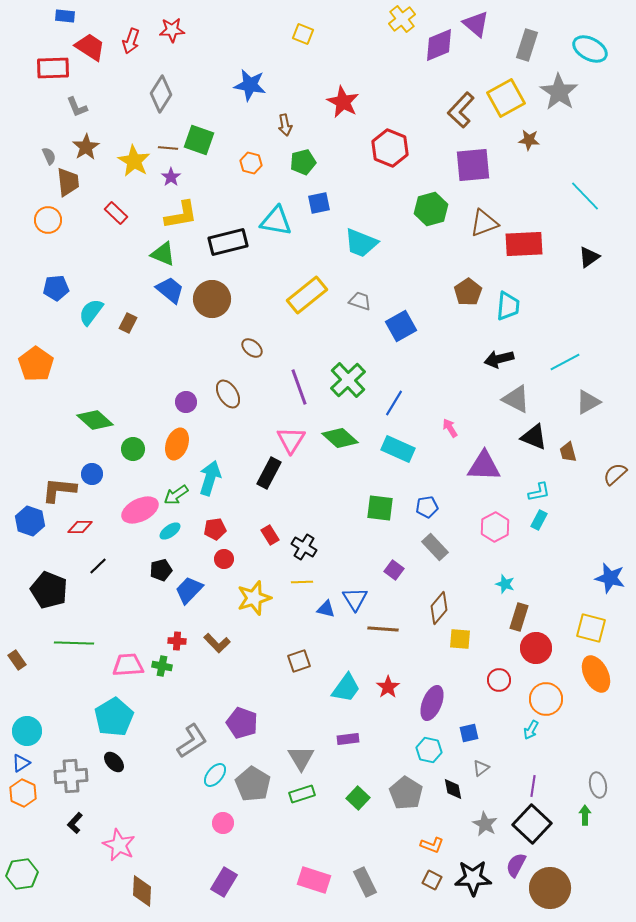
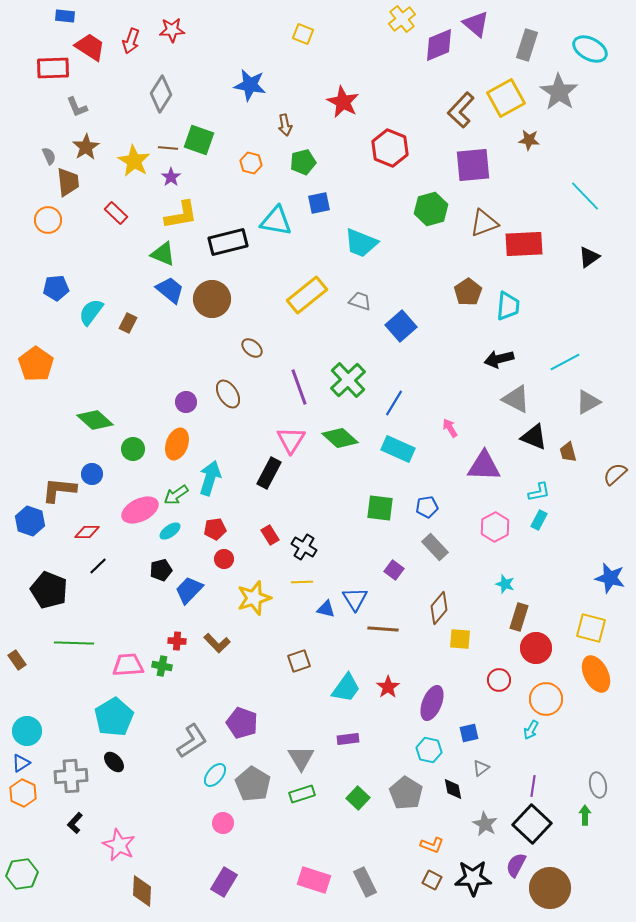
blue square at (401, 326): rotated 12 degrees counterclockwise
red diamond at (80, 527): moved 7 px right, 5 px down
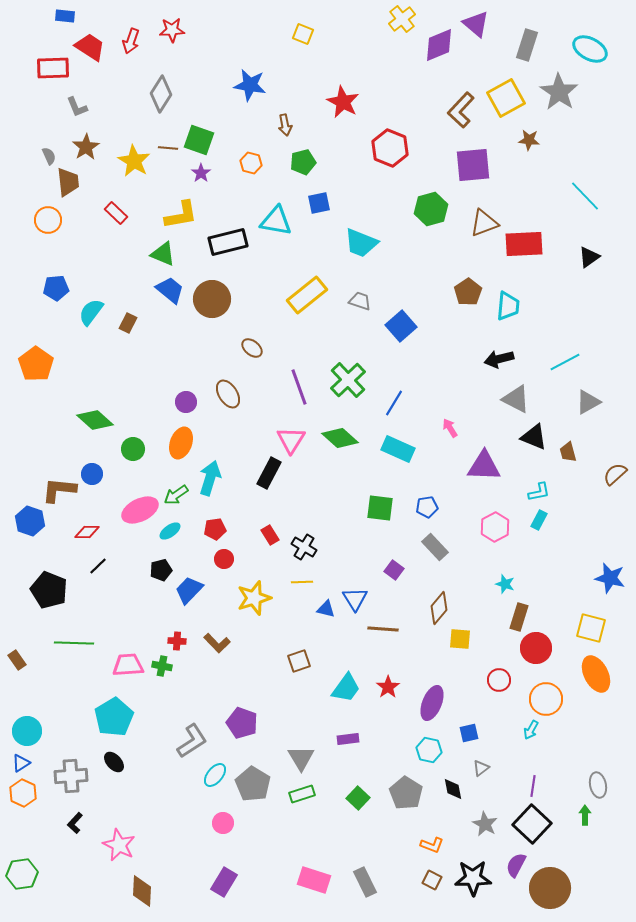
purple star at (171, 177): moved 30 px right, 4 px up
orange ellipse at (177, 444): moved 4 px right, 1 px up
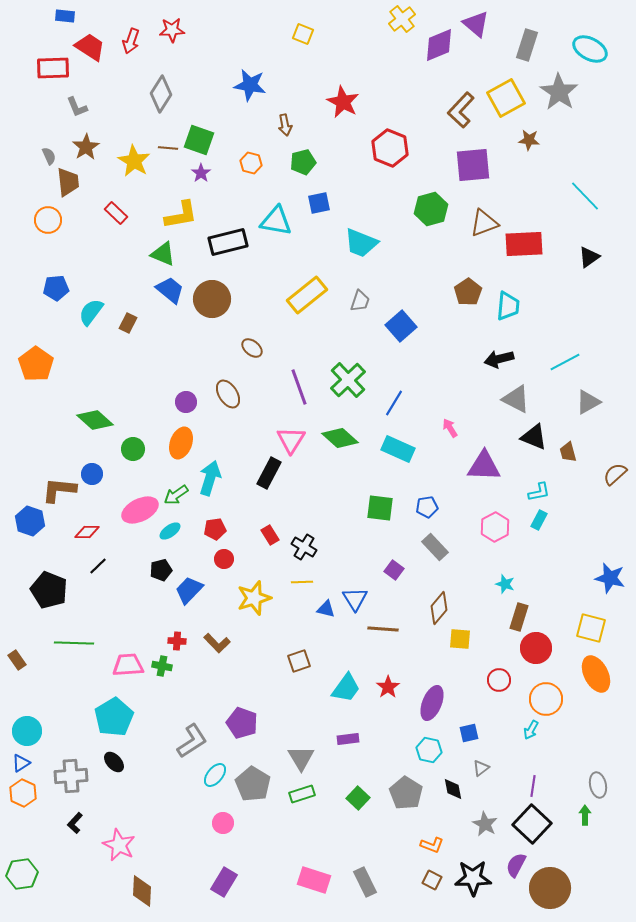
gray trapezoid at (360, 301): rotated 90 degrees clockwise
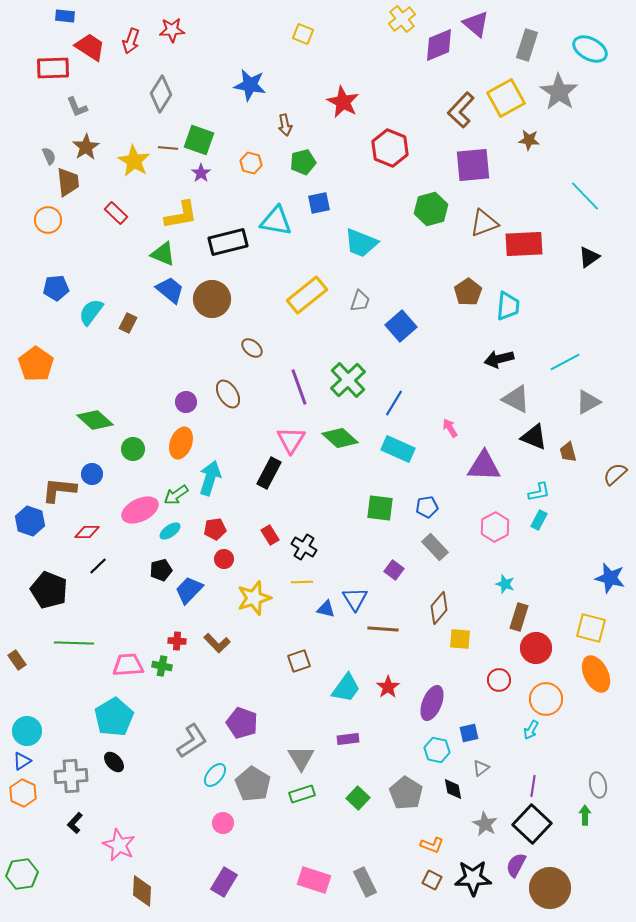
cyan hexagon at (429, 750): moved 8 px right
blue triangle at (21, 763): moved 1 px right, 2 px up
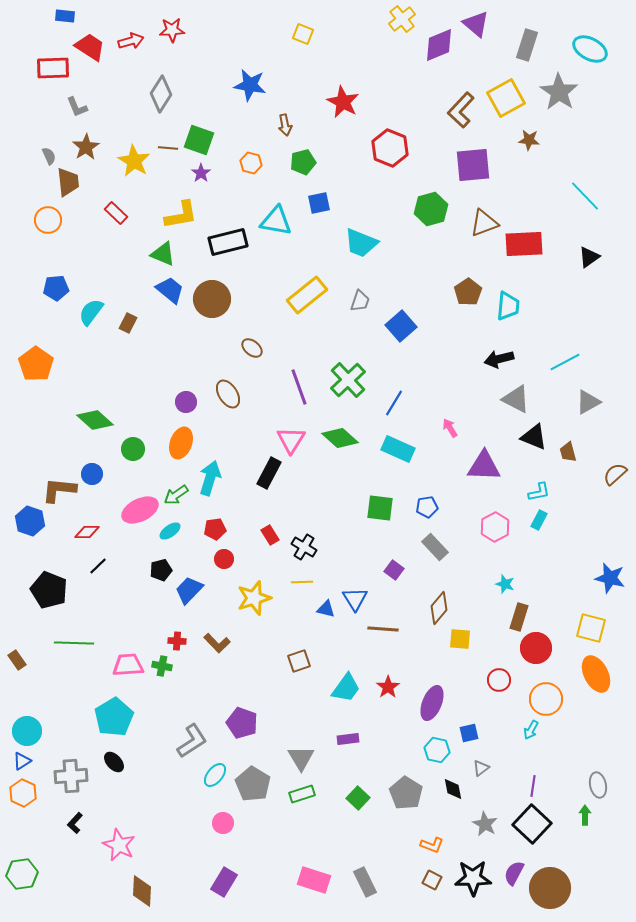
red arrow at (131, 41): rotated 125 degrees counterclockwise
purple semicircle at (516, 865): moved 2 px left, 8 px down
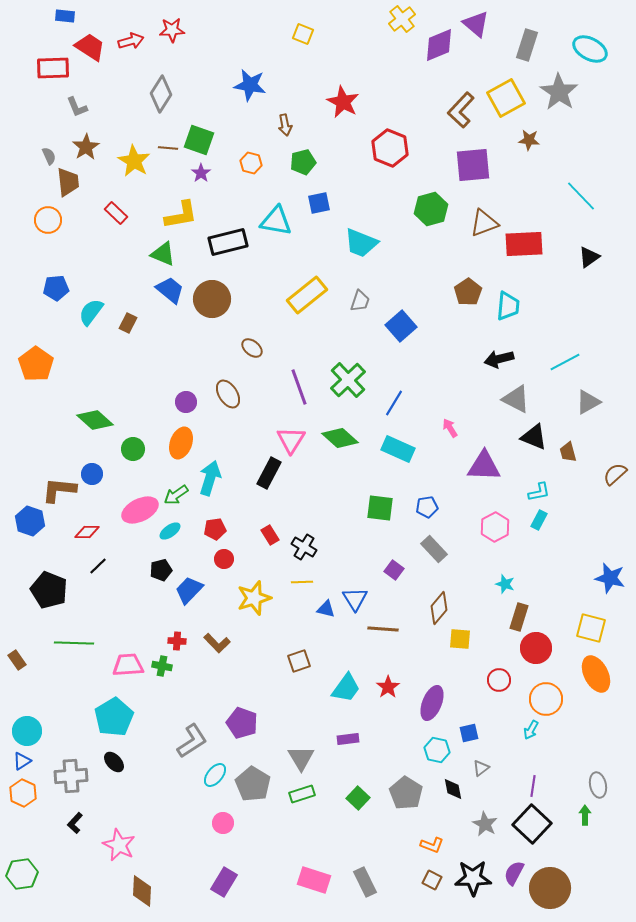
cyan line at (585, 196): moved 4 px left
gray rectangle at (435, 547): moved 1 px left, 2 px down
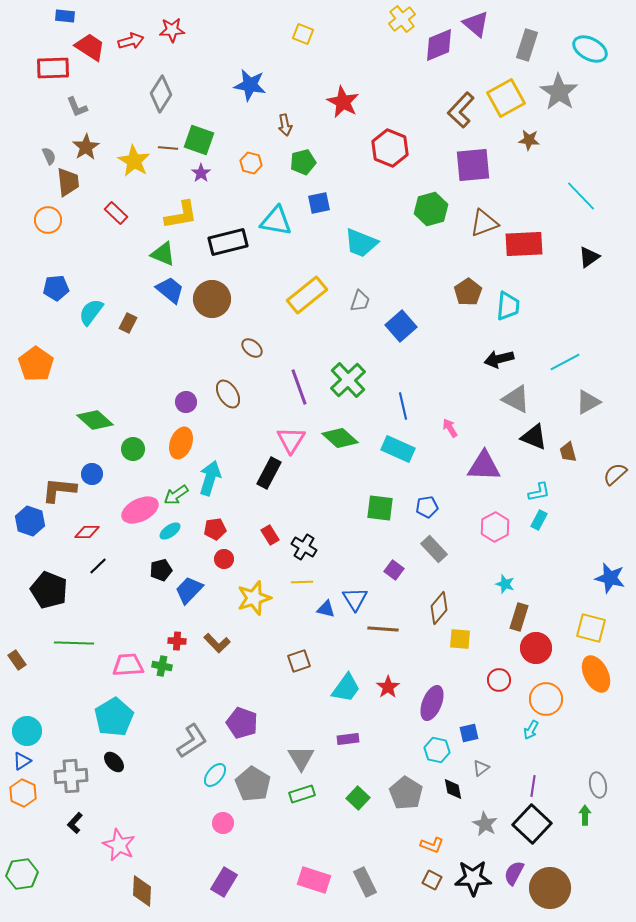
blue line at (394, 403): moved 9 px right, 3 px down; rotated 44 degrees counterclockwise
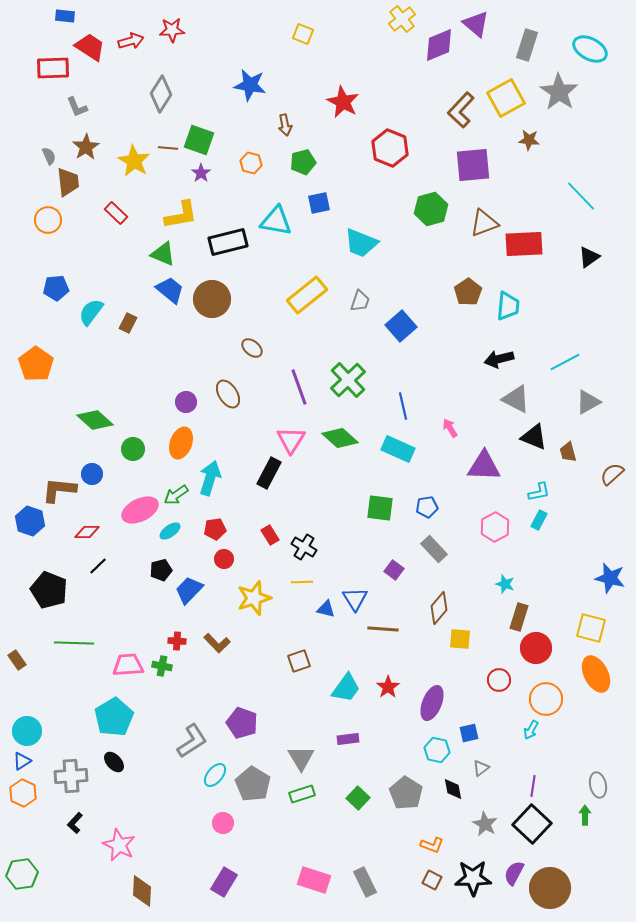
brown semicircle at (615, 474): moved 3 px left
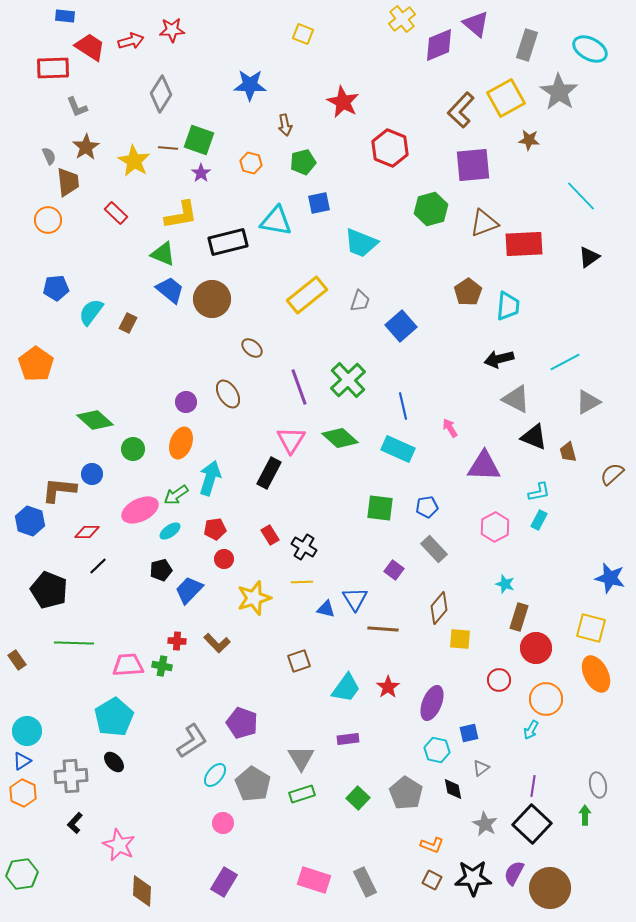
blue star at (250, 85): rotated 8 degrees counterclockwise
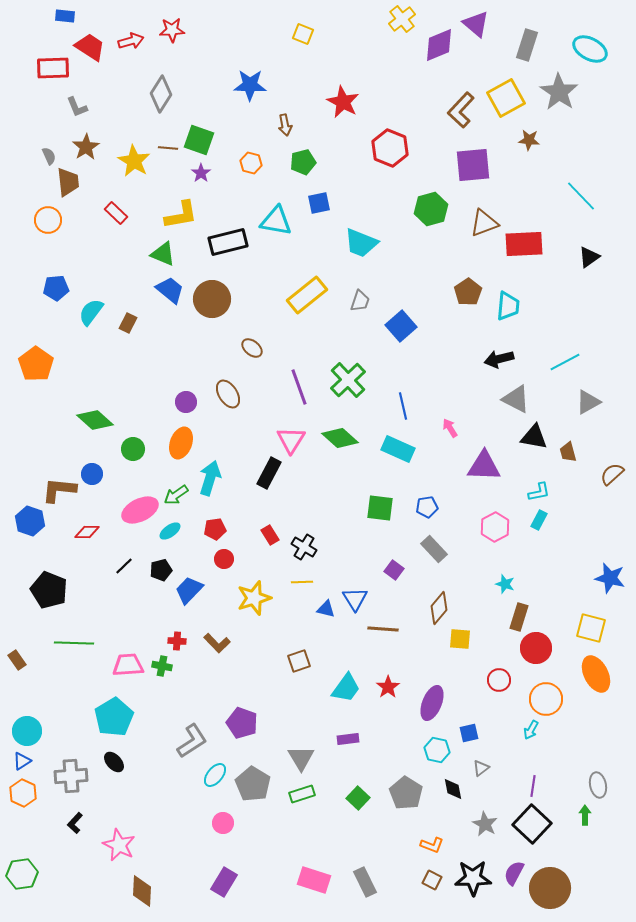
black triangle at (534, 437): rotated 12 degrees counterclockwise
black line at (98, 566): moved 26 px right
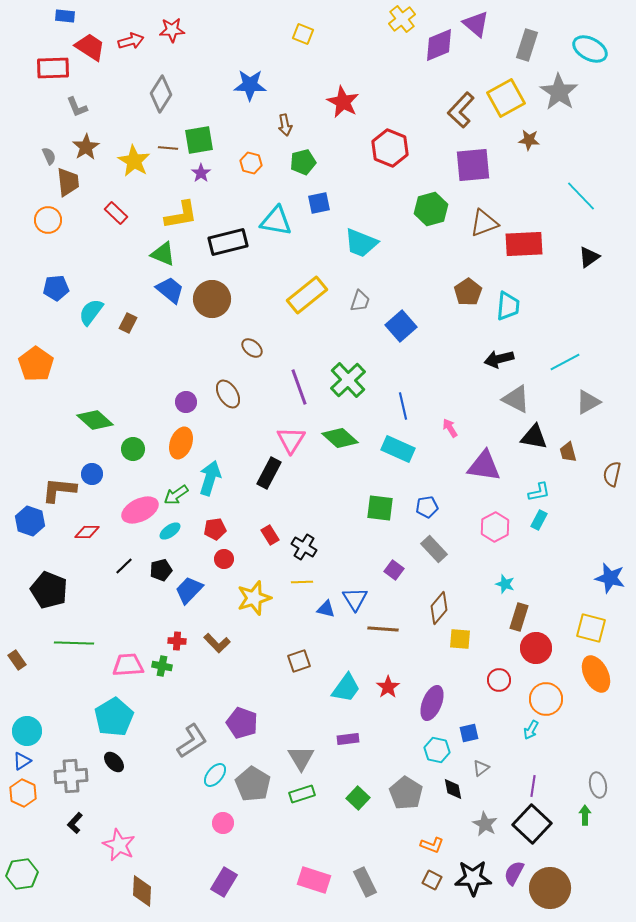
green square at (199, 140): rotated 28 degrees counterclockwise
purple triangle at (484, 466): rotated 6 degrees clockwise
brown semicircle at (612, 474): rotated 35 degrees counterclockwise
